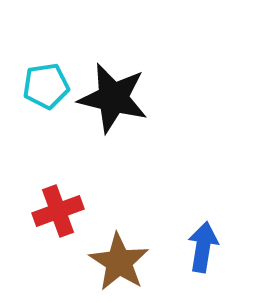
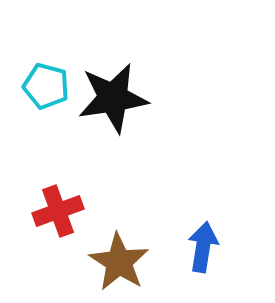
cyan pentagon: rotated 24 degrees clockwise
black star: rotated 22 degrees counterclockwise
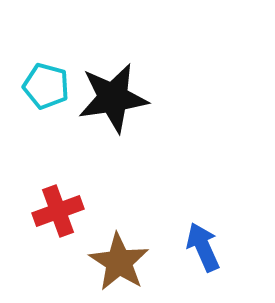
blue arrow: rotated 33 degrees counterclockwise
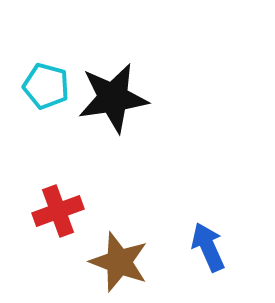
blue arrow: moved 5 px right
brown star: rotated 12 degrees counterclockwise
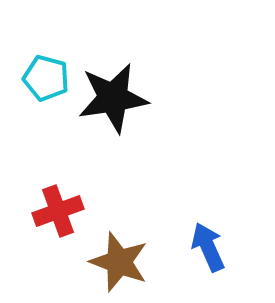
cyan pentagon: moved 8 px up
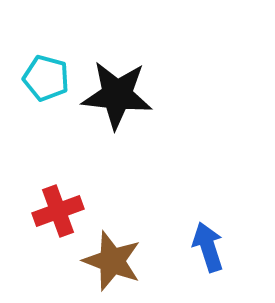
black star: moved 4 px right, 3 px up; rotated 14 degrees clockwise
blue arrow: rotated 6 degrees clockwise
brown star: moved 7 px left, 1 px up
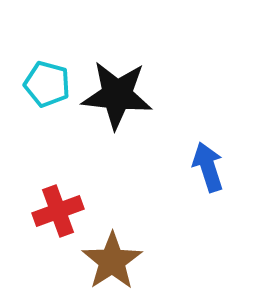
cyan pentagon: moved 1 px right, 6 px down
blue arrow: moved 80 px up
brown star: rotated 18 degrees clockwise
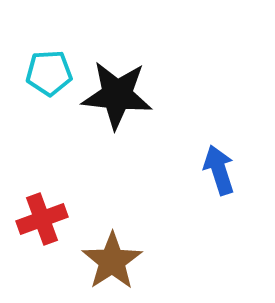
cyan pentagon: moved 2 px right, 11 px up; rotated 18 degrees counterclockwise
blue arrow: moved 11 px right, 3 px down
red cross: moved 16 px left, 8 px down
